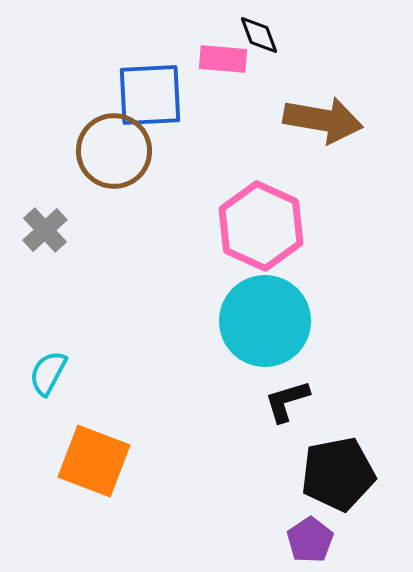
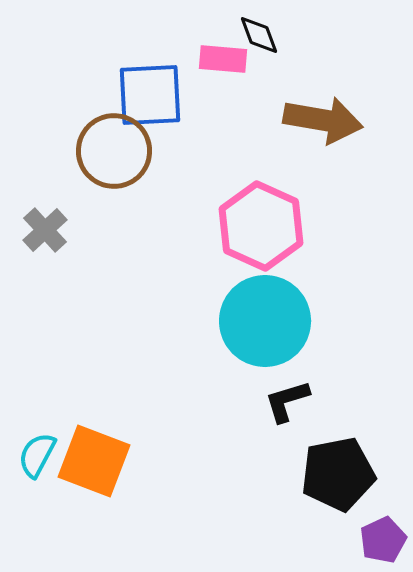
cyan semicircle: moved 11 px left, 82 px down
purple pentagon: moved 73 px right; rotated 9 degrees clockwise
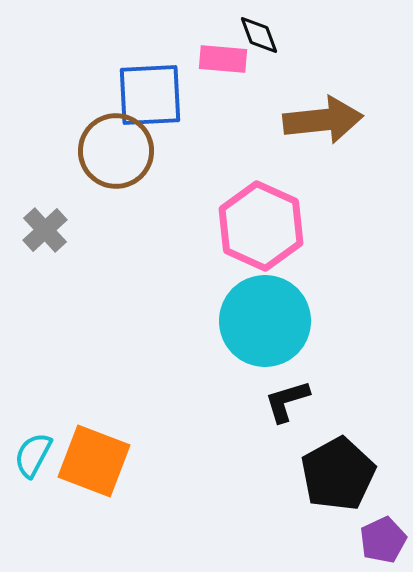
brown arrow: rotated 16 degrees counterclockwise
brown circle: moved 2 px right
cyan semicircle: moved 4 px left
black pentagon: rotated 18 degrees counterclockwise
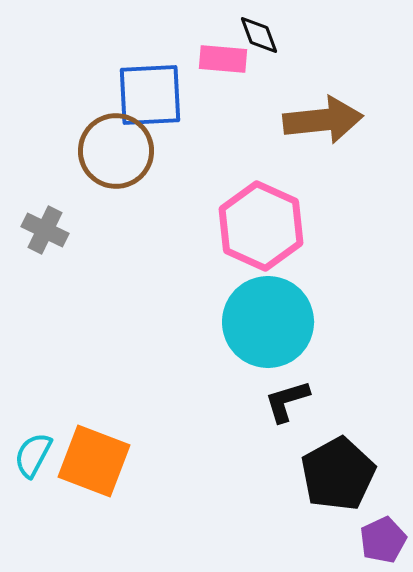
gray cross: rotated 21 degrees counterclockwise
cyan circle: moved 3 px right, 1 px down
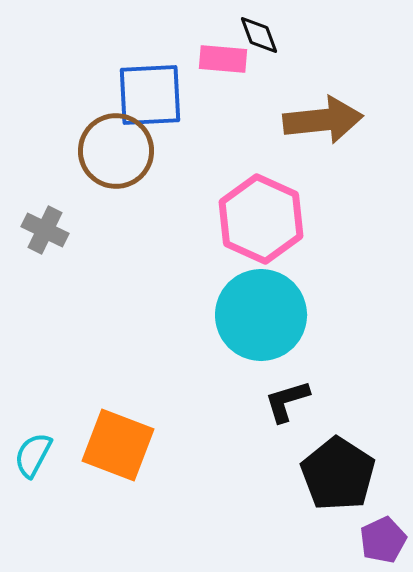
pink hexagon: moved 7 px up
cyan circle: moved 7 px left, 7 px up
orange square: moved 24 px right, 16 px up
black pentagon: rotated 10 degrees counterclockwise
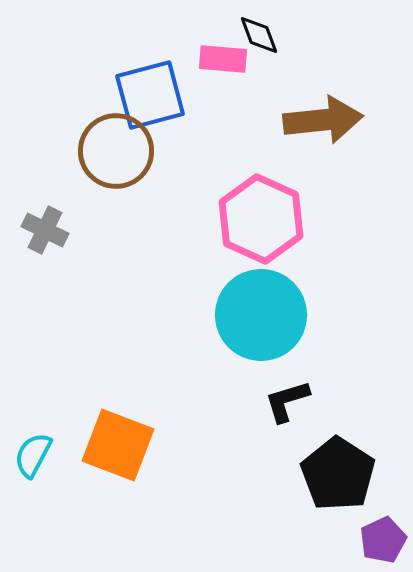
blue square: rotated 12 degrees counterclockwise
